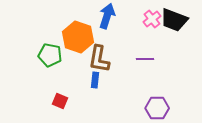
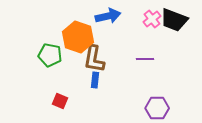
blue arrow: moved 1 px right; rotated 60 degrees clockwise
brown L-shape: moved 5 px left
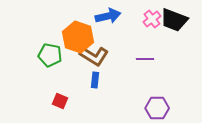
brown L-shape: moved 3 px up; rotated 68 degrees counterclockwise
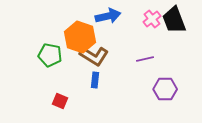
black trapezoid: rotated 48 degrees clockwise
orange hexagon: moved 2 px right
purple line: rotated 12 degrees counterclockwise
purple hexagon: moved 8 px right, 19 px up
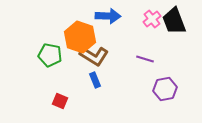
blue arrow: rotated 15 degrees clockwise
black trapezoid: moved 1 px down
purple line: rotated 30 degrees clockwise
blue rectangle: rotated 28 degrees counterclockwise
purple hexagon: rotated 10 degrees counterclockwise
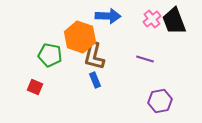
brown L-shape: rotated 72 degrees clockwise
purple hexagon: moved 5 px left, 12 px down
red square: moved 25 px left, 14 px up
